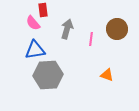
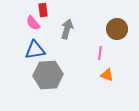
pink line: moved 9 px right, 14 px down
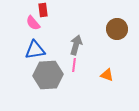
gray arrow: moved 9 px right, 16 px down
pink line: moved 26 px left, 12 px down
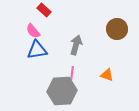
red rectangle: moved 1 px right; rotated 40 degrees counterclockwise
pink semicircle: moved 8 px down
blue triangle: moved 2 px right
pink line: moved 2 px left, 8 px down
gray hexagon: moved 14 px right, 16 px down
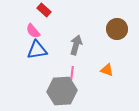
orange triangle: moved 5 px up
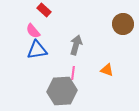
brown circle: moved 6 px right, 5 px up
pink line: moved 1 px right
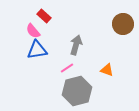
red rectangle: moved 6 px down
pink line: moved 6 px left, 5 px up; rotated 48 degrees clockwise
gray hexagon: moved 15 px right; rotated 12 degrees counterclockwise
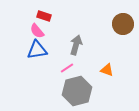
red rectangle: rotated 24 degrees counterclockwise
pink semicircle: moved 4 px right
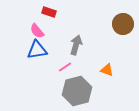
red rectangle: moved 5 px right, 4 px up
pink line: moved 2 px left, 1 px up
